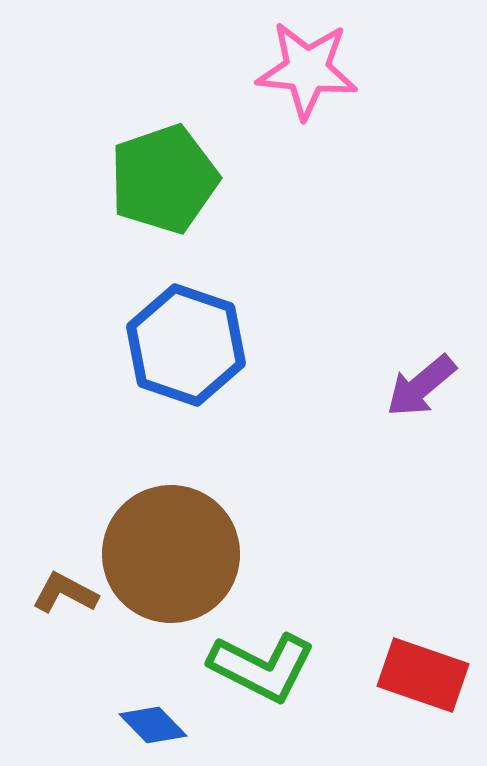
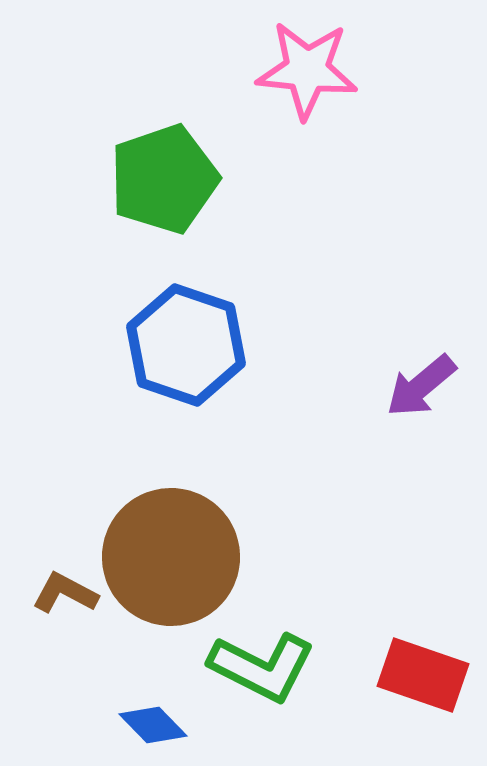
brown circle: moved 3 px down
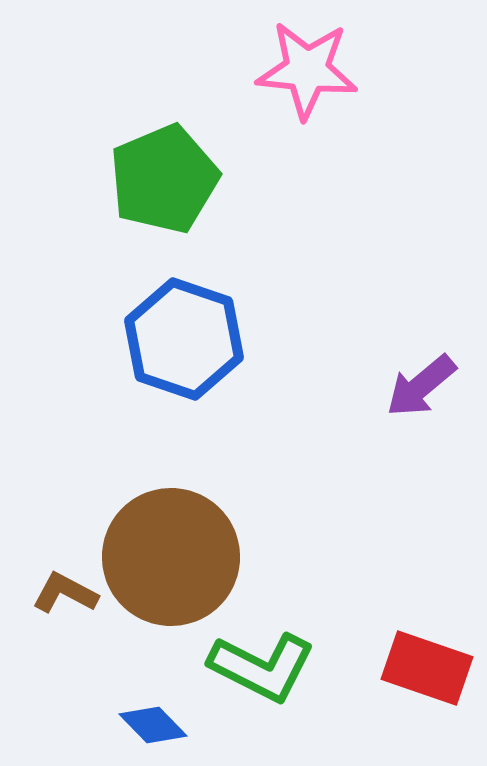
green pentagon: rotated 4 degrees counterclockwise
blue hexagon: moved 2 px left, 6 px up
red rectangle: moved 4 px right, 7 px up
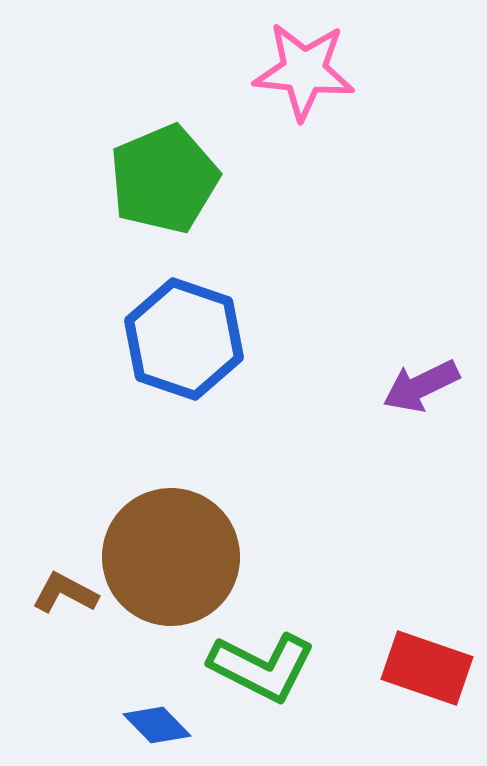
pink star: moved 3 px left, 1 px down
purple arrow: rotated 14 degrees clockwise
blue diamond: moved 4 px right
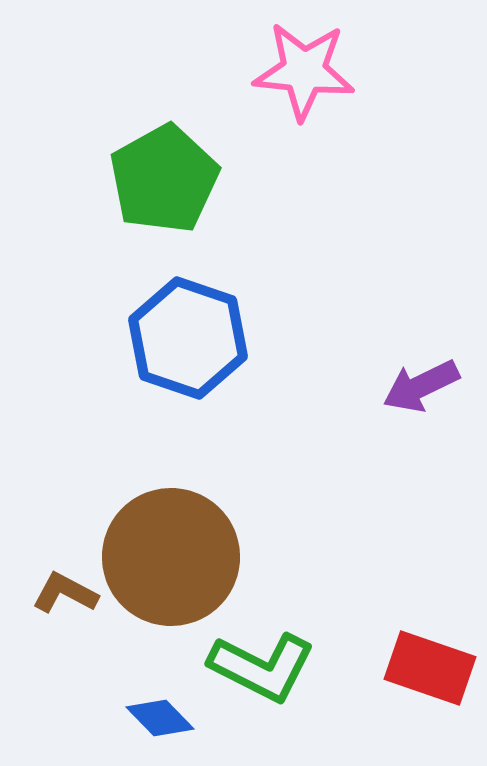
green pentagon: rotated 6 degrees counterclockwise
blue hexagon: moved 4 px right, 1 px up
red rectangle: moved 3 px right
blue diamond: moved 3 px right, 7 px up
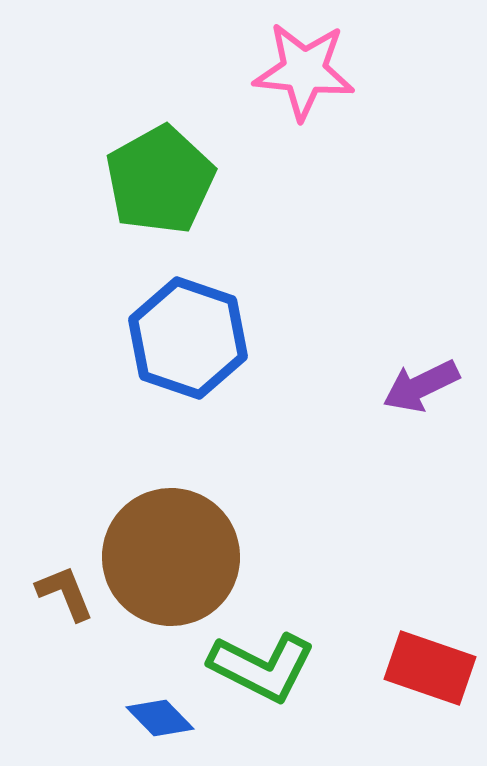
green pentagon: moved 4 px left, 1 px down
brown L-shape: rotated 40 degrees clockwise
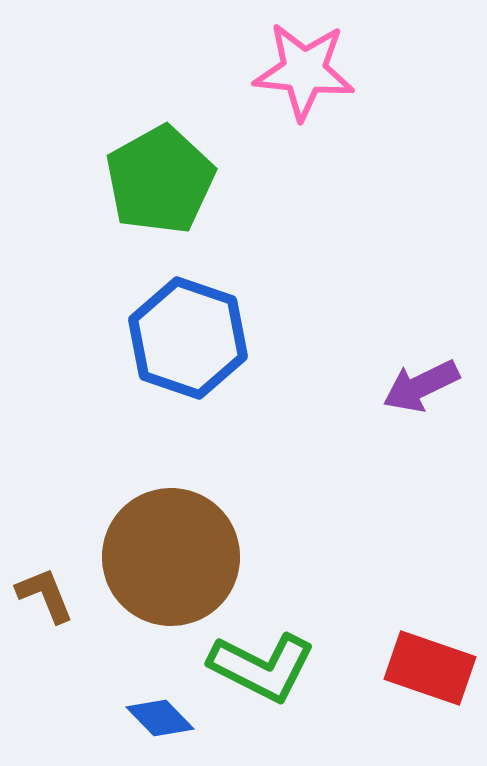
brown L-shape: moved 20 px left, 2 px down
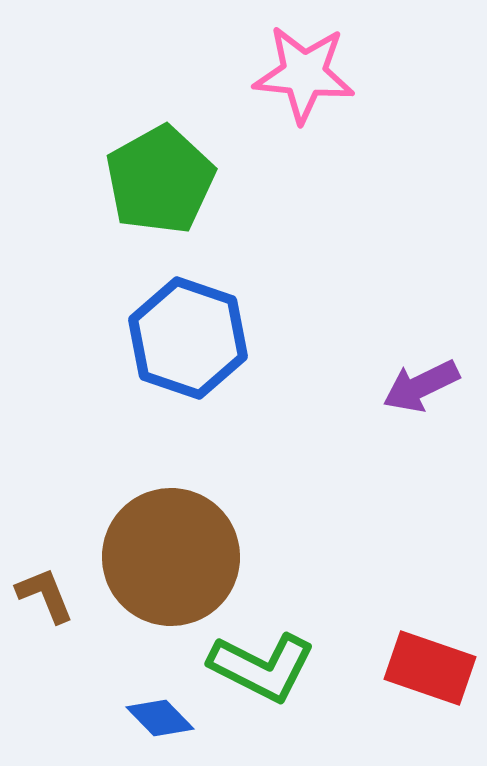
pink star: moved 3 px down
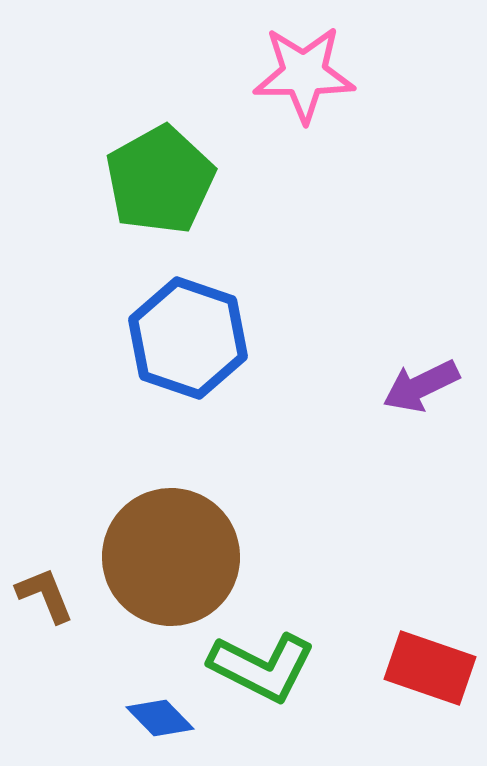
pink star: rotated 6 degrees counterclockwise
